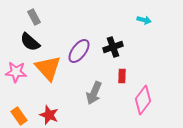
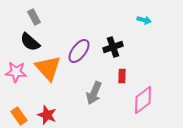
pink diamond: rotated 16 degrees clockwise
red star: moved 2 px left
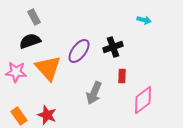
black semicircle: moved 1 px up; rotated 120 degrees clockwise
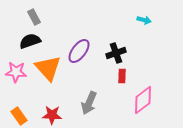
black cross: moved 3 px right, 6 px down
gray arrow: moved 5 px left, 10 px down
red star: moved 5 px right; rotated 18 degrees counterclockwise
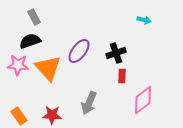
pink star: moved 2 px right, 7 px up
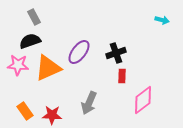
cyan arrow: moved 18 px right
purple ellipse: moved 1 px down
orange triangle: rotated 48 degrees clockwise
orange rectangle: moved 6 px right, 5 px up
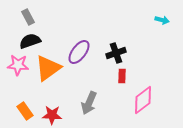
gray rectangle: moved 6 px left
orange triangle: rotated 12 degrees counterclockwise
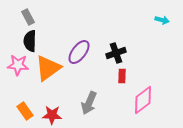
black semicircle: rotated 70 degrees counterclockwise
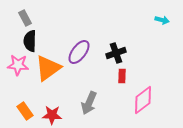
gray rectangle: moved 3 px left, 1 px down
